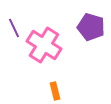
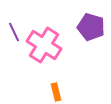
purple line: moved 4 px down
orange rectangle: moved 1 px right, 1 px down
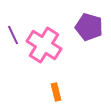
purple pentagon: moved 2 px left
purple line: moved 1 px left, 3 px down
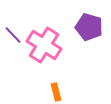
purple line: rotated 18 degrees counterclockwise
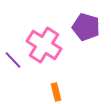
purple pentagon: moved 3 px left
purple line: moved 25 px down
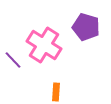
orange rectangle: rotated 18 degrees clockwise
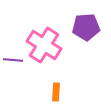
purple pentagon: rotated 20 degrees counterclockwise
purple line: rotated 42 degrees counterclockwise
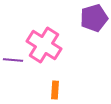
purple pentagon: moved 8 px right, 9 px up; rotated 12 degrees counterclockwise
orange rectangle: moved 1 px left, 2 px up
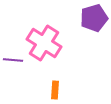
pink cross: moved 2 px up
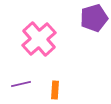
pink cross: moved 5 px left, 4 px up; rotated 16 degrees clockwise
purple line: moved 8 px right, 24 px down; rotated 18 degrees counterclockwise
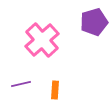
purple pentagon: moved 4 px down
pink cross: moved 3 px right, 1 px down
